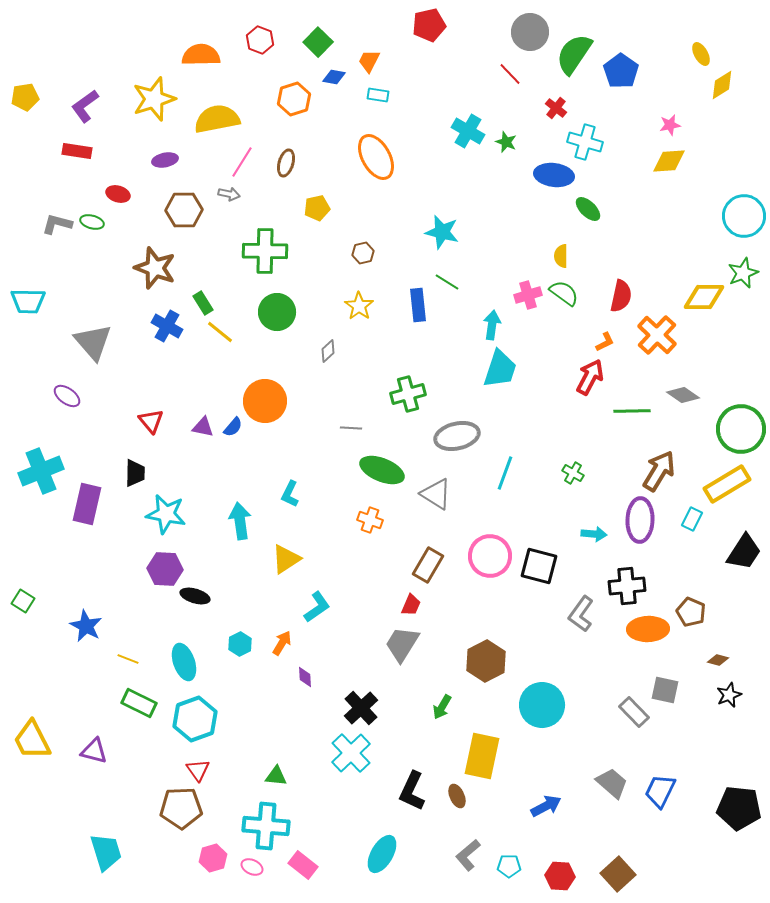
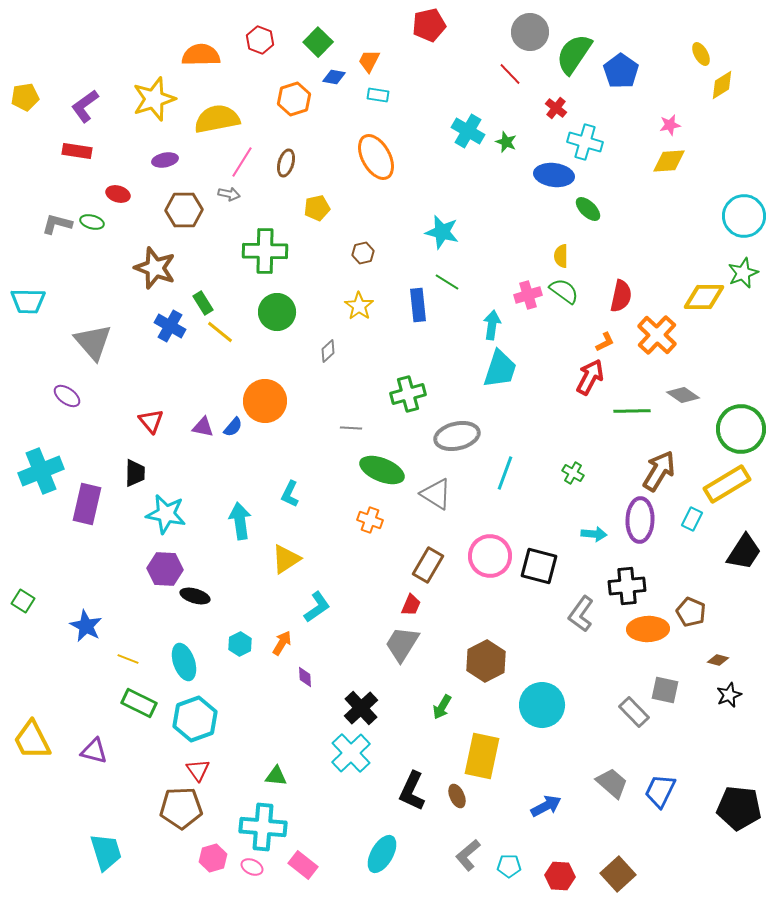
green semicircle at (564, 293): moved 2 px up
blue cross at (167, 326): moved 3 px right
cyan cross at (266, 826): moved 3 px left, 1 px down
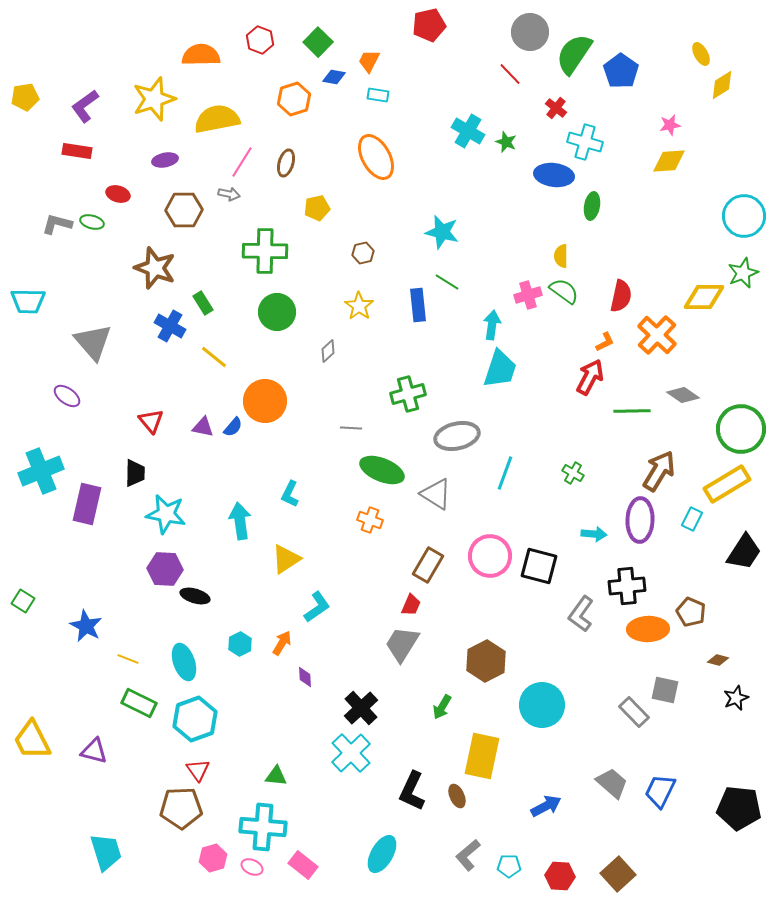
green ellipse at (588, 209): moved 4 px right, 3 px up; rotated 56 degrees clockwise
yellow line at (220, 332): moved 6 px left, 25 px down
black star at (729, 695): moved 7 px right, 3 px down
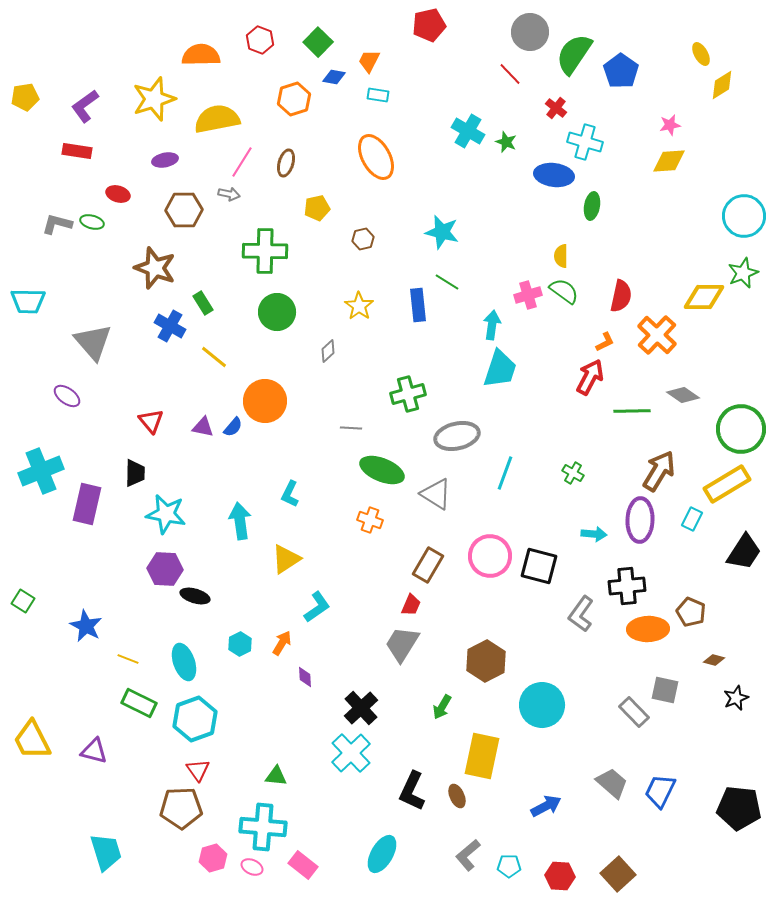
brown hexagon at (363, 253): moved 14 px up
brown diamond at (718, 660): moved 4 px left
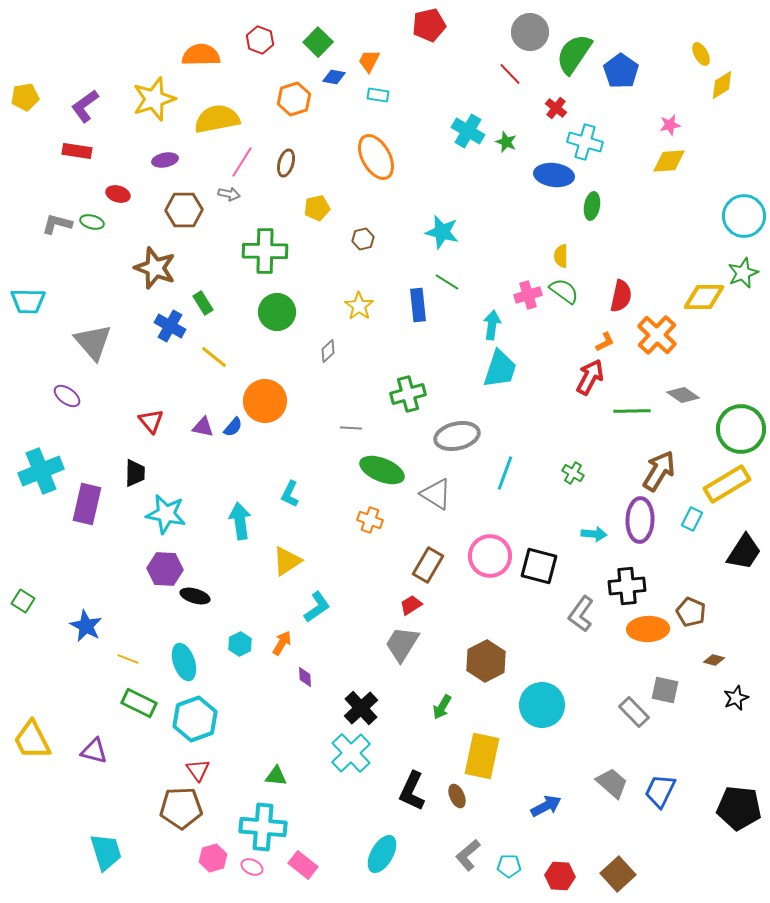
yellow triangle at (286, 559): moved 1 px right, 2 px down
red trapezoid at (411, 605): rotated 145 degrees counterclockwise
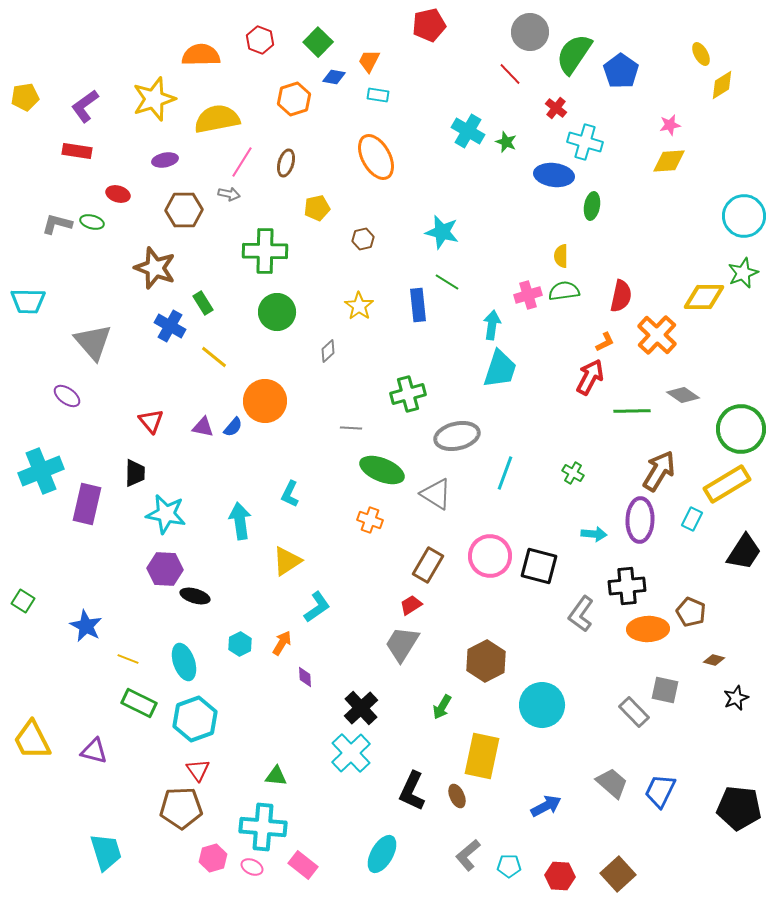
green semicircle at (564, 291): rotated 44 degrees counterclockwise
